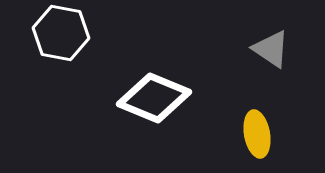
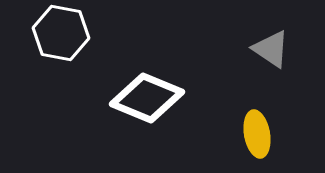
white diamond: moved 7 px left
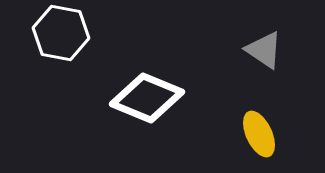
gray triangle: moved 7 px left, 1 px down
yellow ellipse: moved 2 px right; rotated 15 degrees counterclockwise
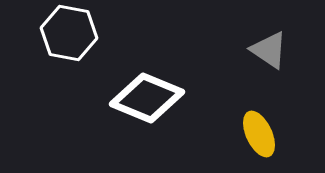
white hexagon: moved 8 px right
gray triangle: moved 5 px right
